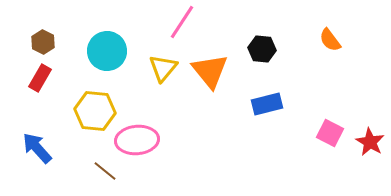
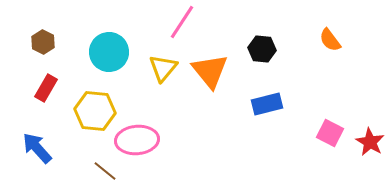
cyan circle: moved 2 px right, 1 px down
red rectangle: moved 6 px right, 10 px down
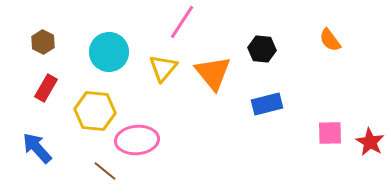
orange triangle: moved 3 px right, 2 px down
pink square: rotated 28 degrees counterclockwise
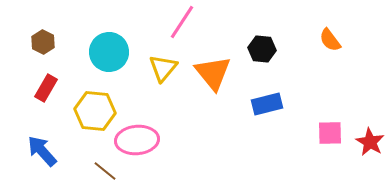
blue arrow: moved 5 px right, 3 px down
